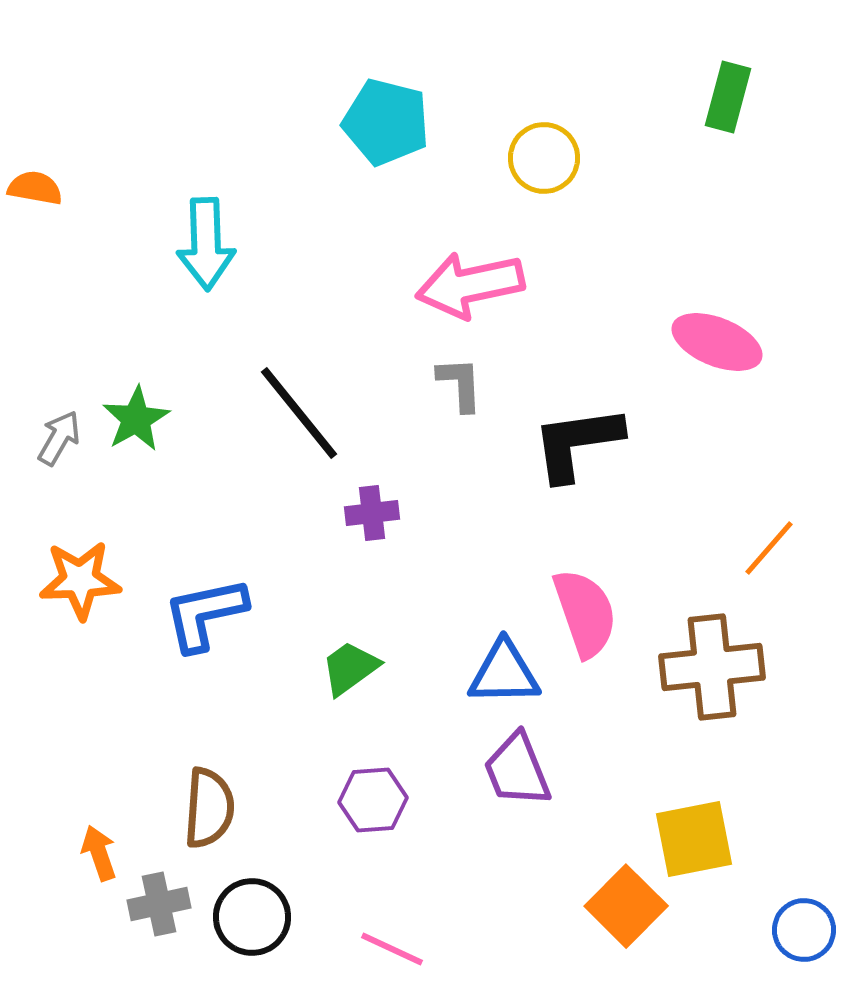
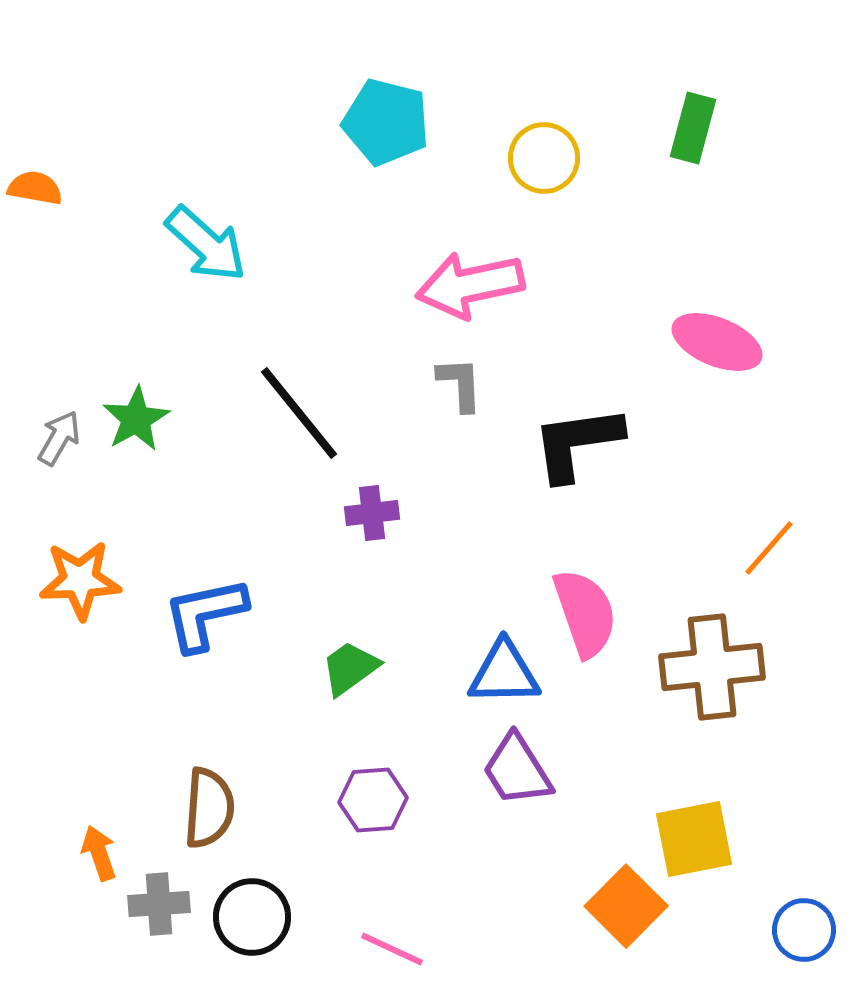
green rectangle: moved 35 px left, 31 px down
cyan arrow: rotated 46 degrees counterclockwise
purple trapezoid: rotated 10 degrees counterclockwise
gray cross: rotated 8 degrees clockwise
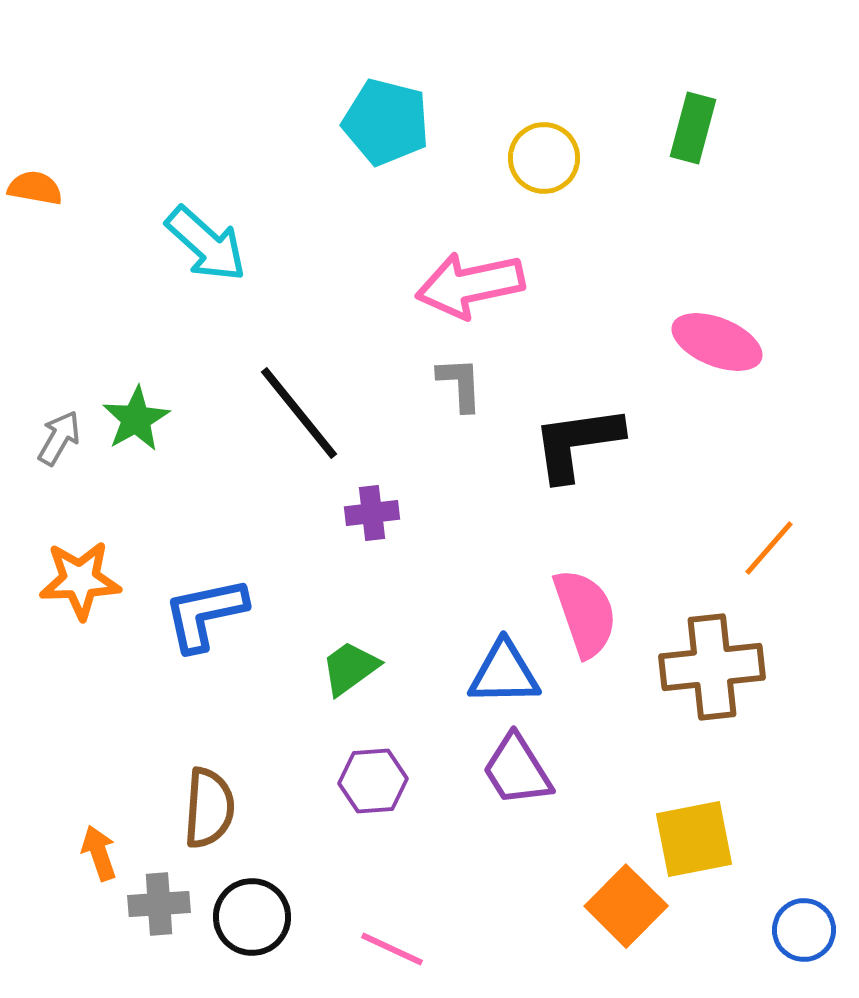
purple hexagon: moved 19 px up
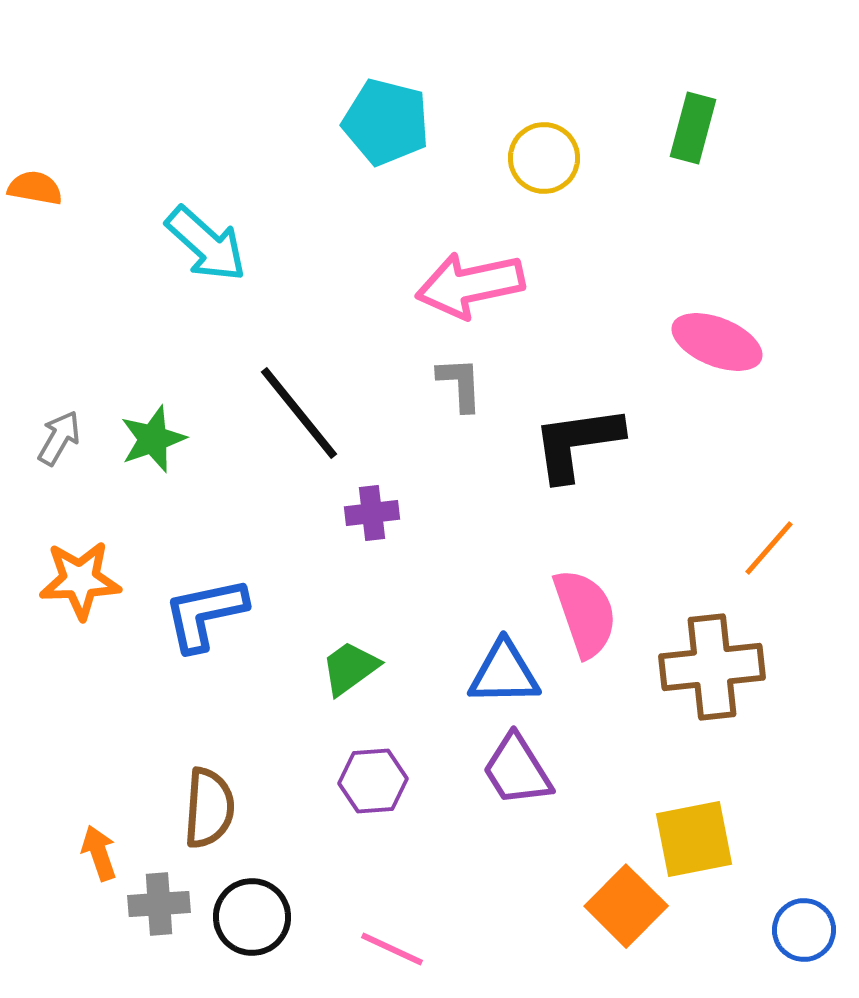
green star: moved 17 px right, 20 px down; rotated 10 degrees clockwise
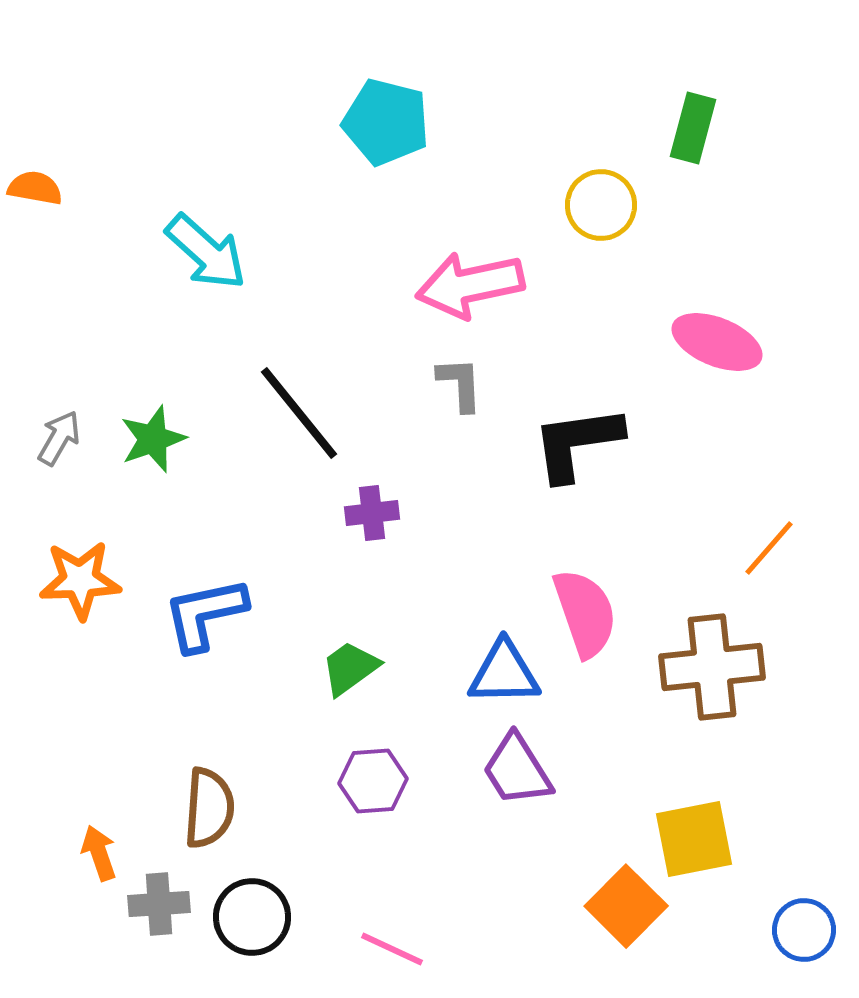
yellow circle: moved 57 px right, 47 px down
cyan arrow: moved 8 px down
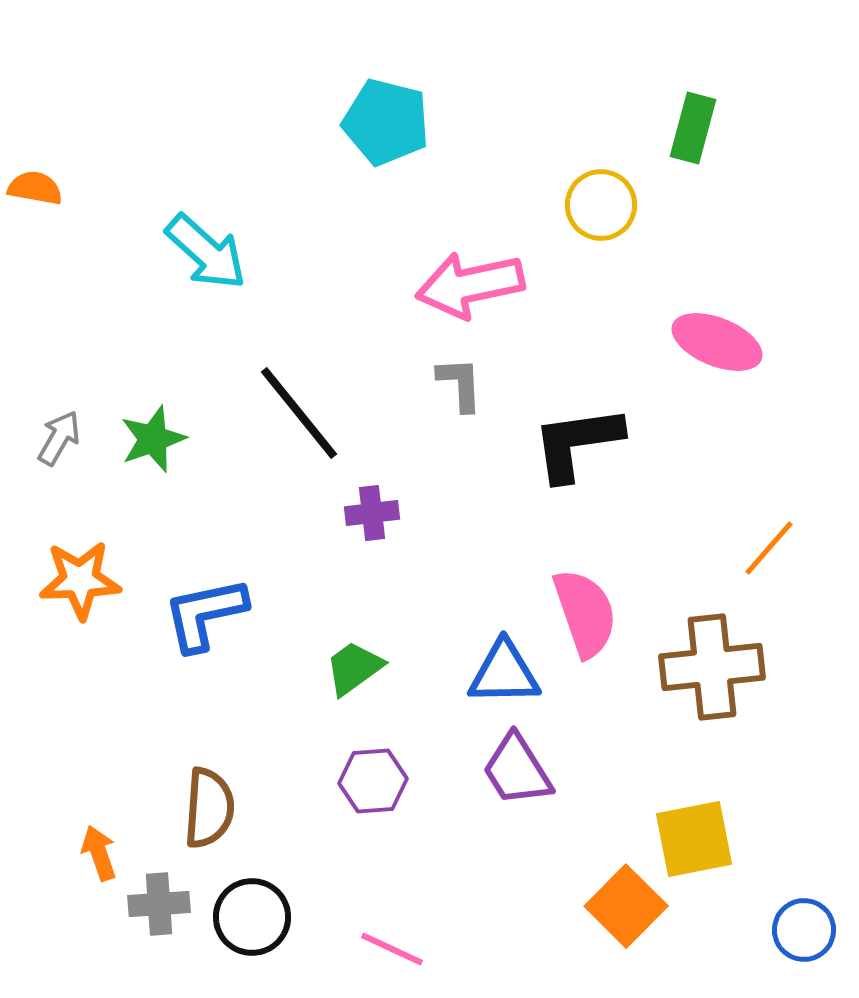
green trapezoid: moved 4 px right
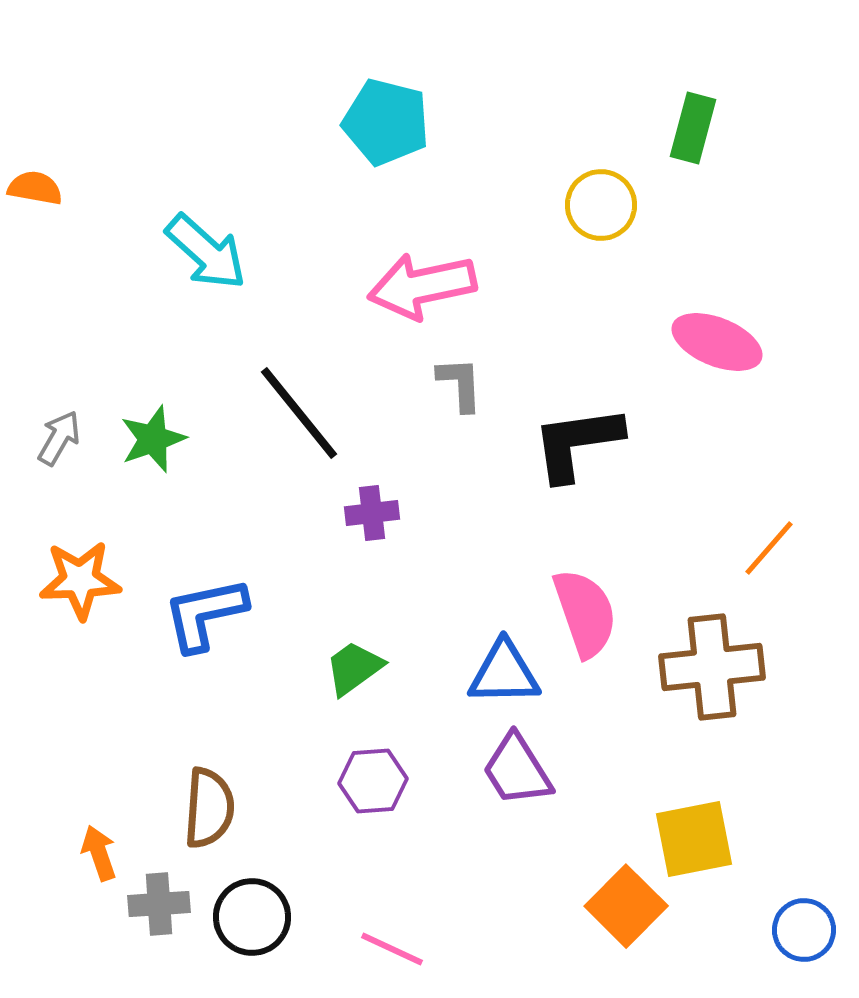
pink arrow: moved 48 px left, 1 px down
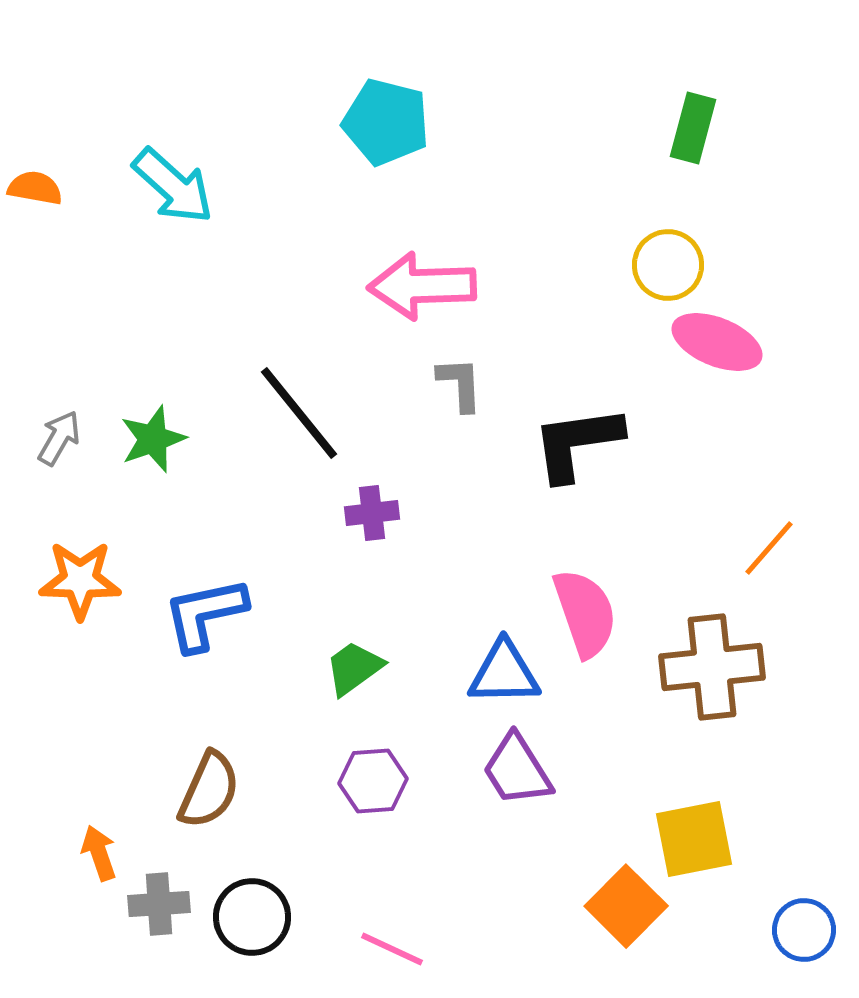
yellow circle: moved 67 px right, 60 px down
cyan arrow: moved 33 px left, 66 px up
pink arrow: rotated 10 degrees clockwise
orange star: rotated 4 degrees clockwise
brown semicircle: moved 18 px up; rotated 20 degrees clockwise
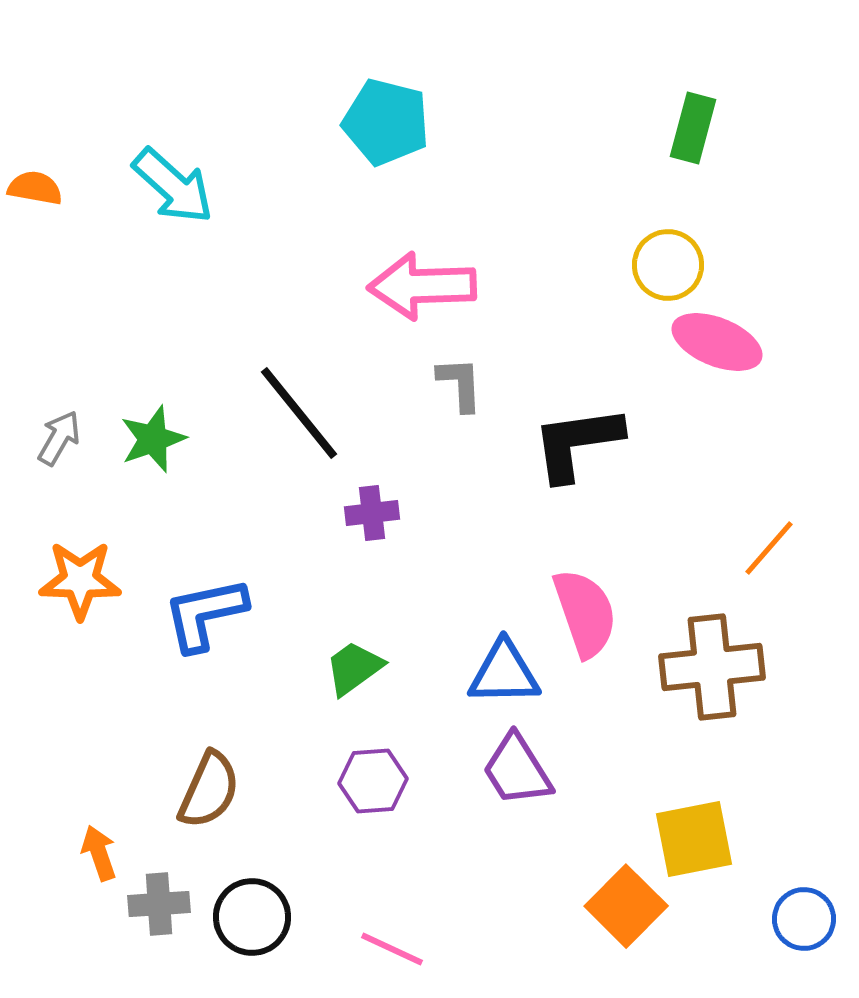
blue circle: moved 11 px up
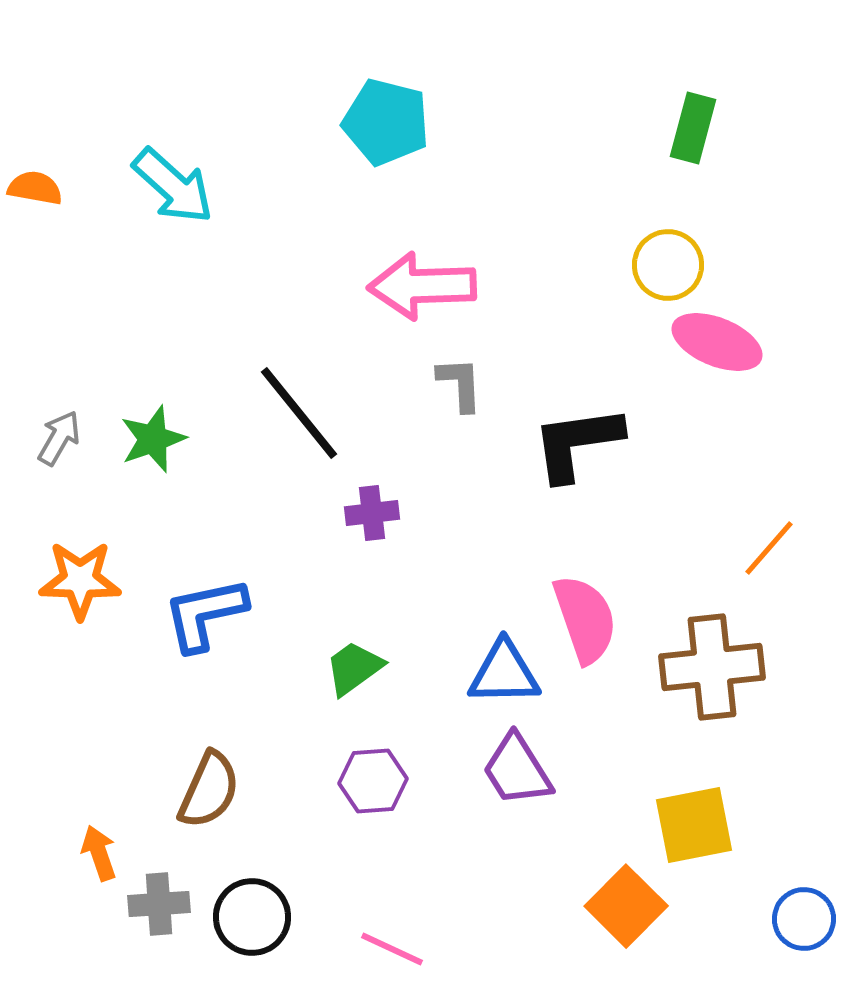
pink semicircle: moved 6 px down
yellow square: moved 14 px up
